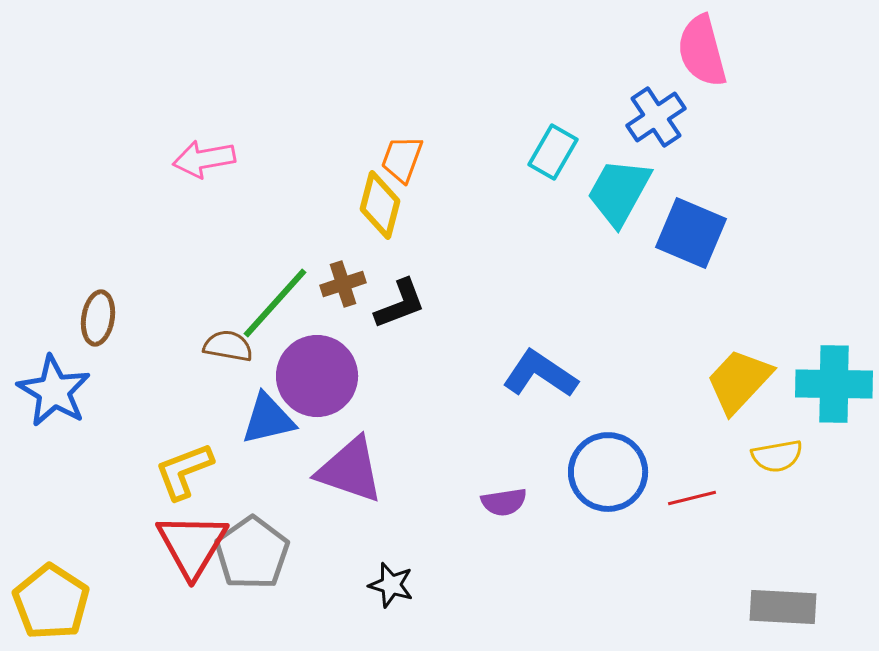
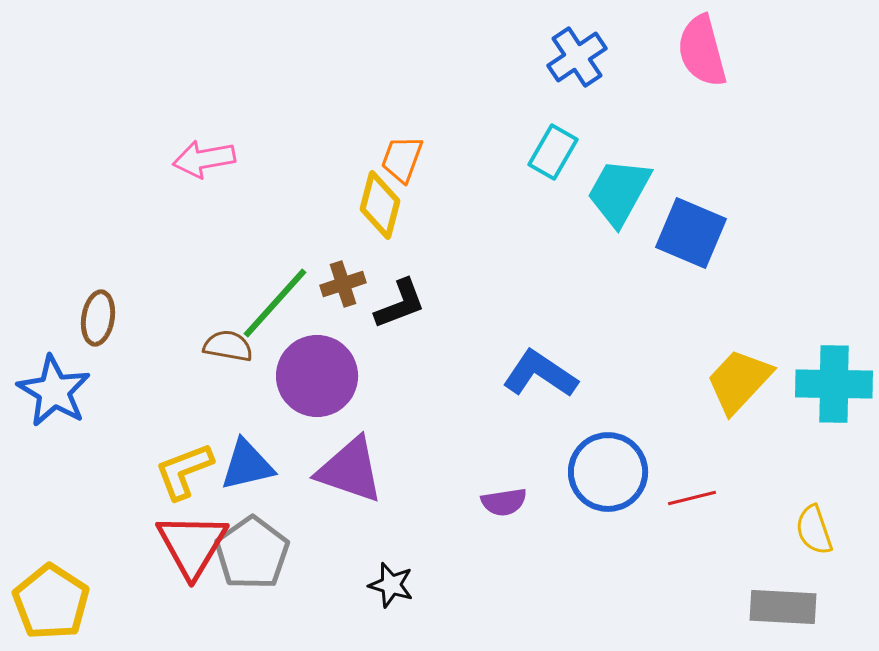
blue cross: moved 79 px left, 60 px up
blue triangle: moved 21 px left, 46 px down
yellow semicircle: moved 37 px right, 74 px down; rotated 81 degrees clockwise
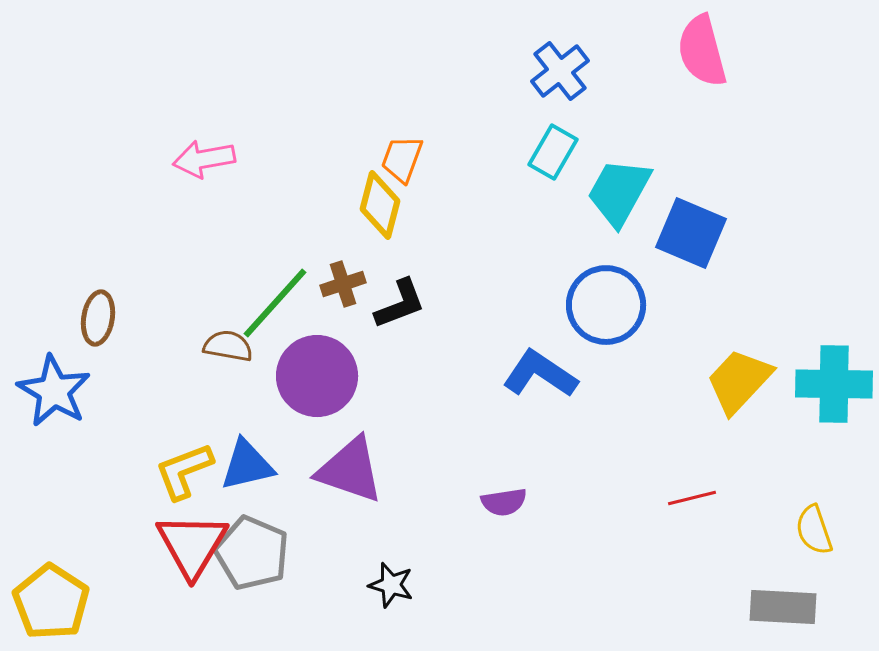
blue cross: moved 17 px left, 14 px down; rotated 4 degrees counterclockwise
blue circle: moved 2 px left, 167 px up
gray pentagon: rotated 14 degrees counterclockwise
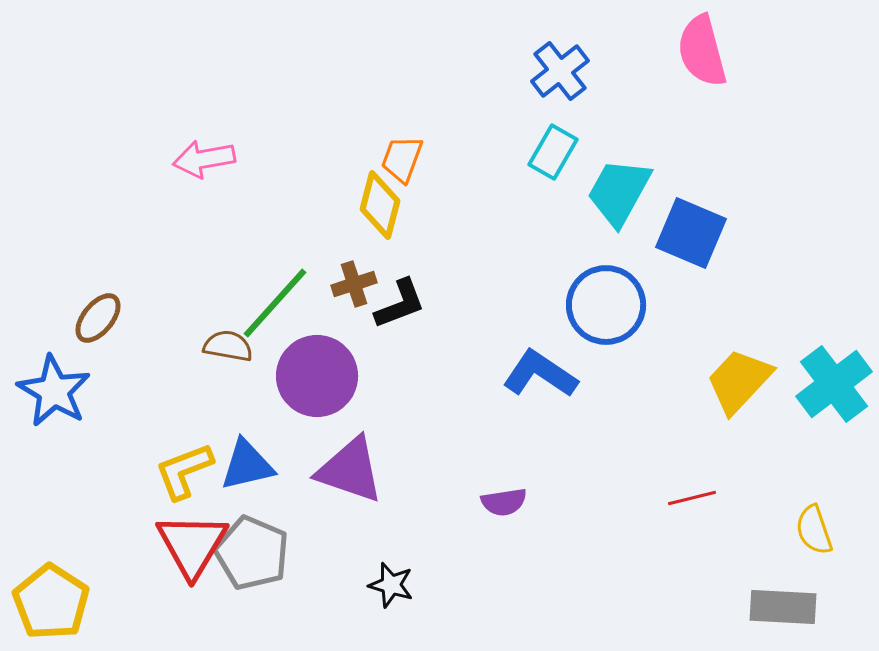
brown cross: moved 11 px right
brown ellipse: rotated 30 degrees clockwise
cyan cross: rotated 38 degrees counterclockwise
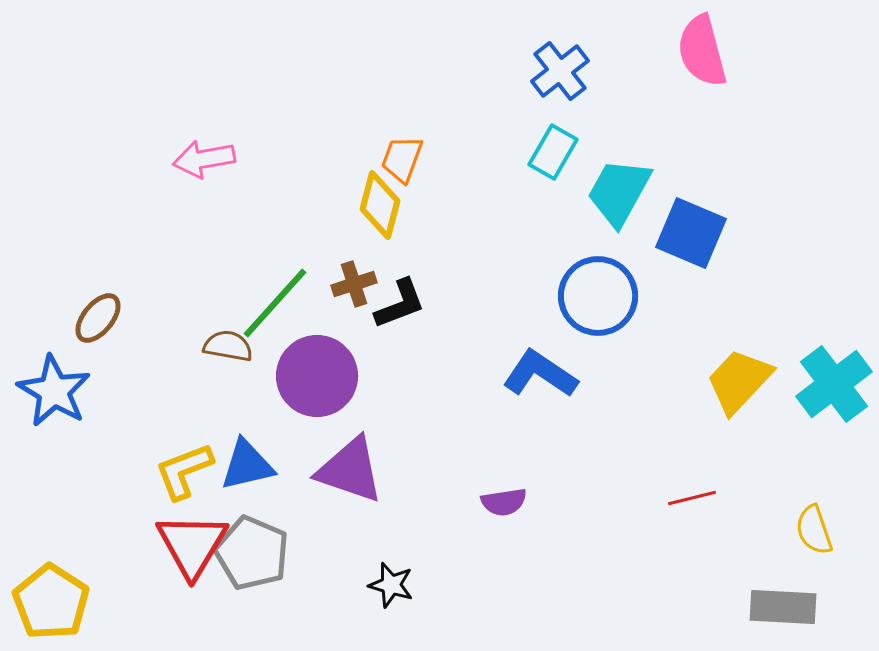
blue circle: moved 8 px left, 9 px up
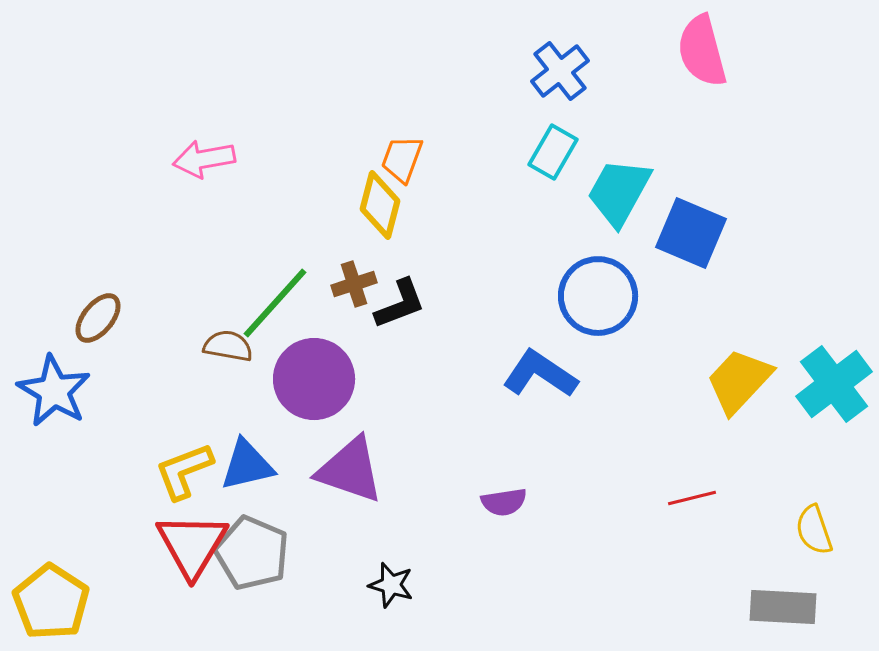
purple circle: moved 3 px left, 3 px down
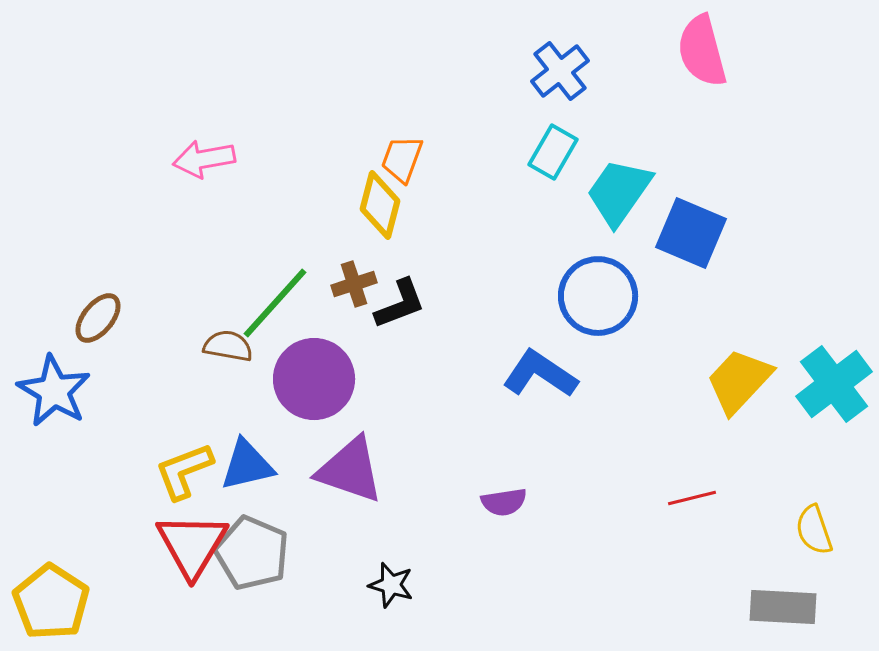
cyan trapezoid: rotated 6 degrees clockwise
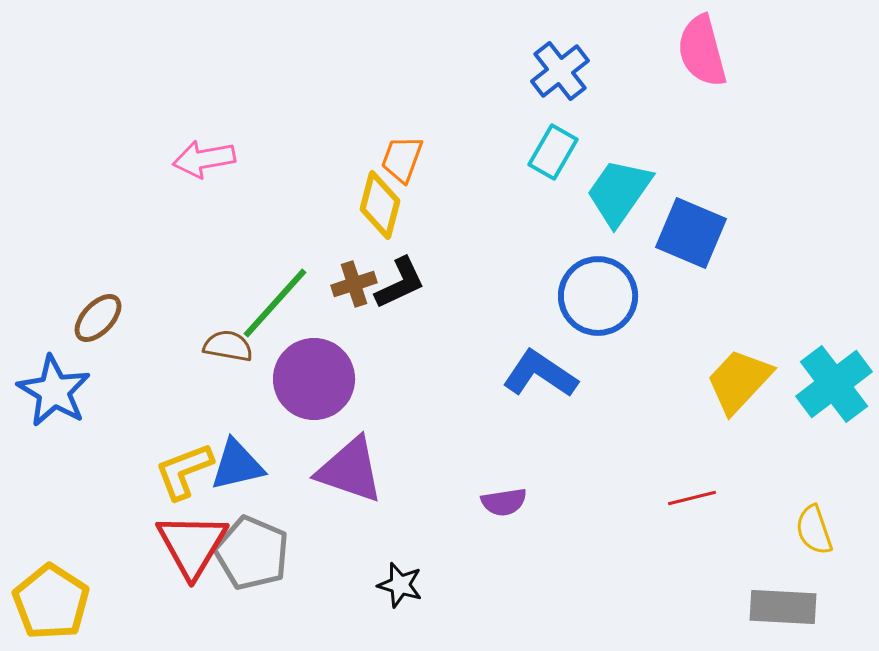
black L-shape: moved 21 px up; rotated 4 degrees counterclockwise
brown ellipse: rotated 4 degrees clockwise
blue triangle: moved 10 px left
black star: moved 9 px right
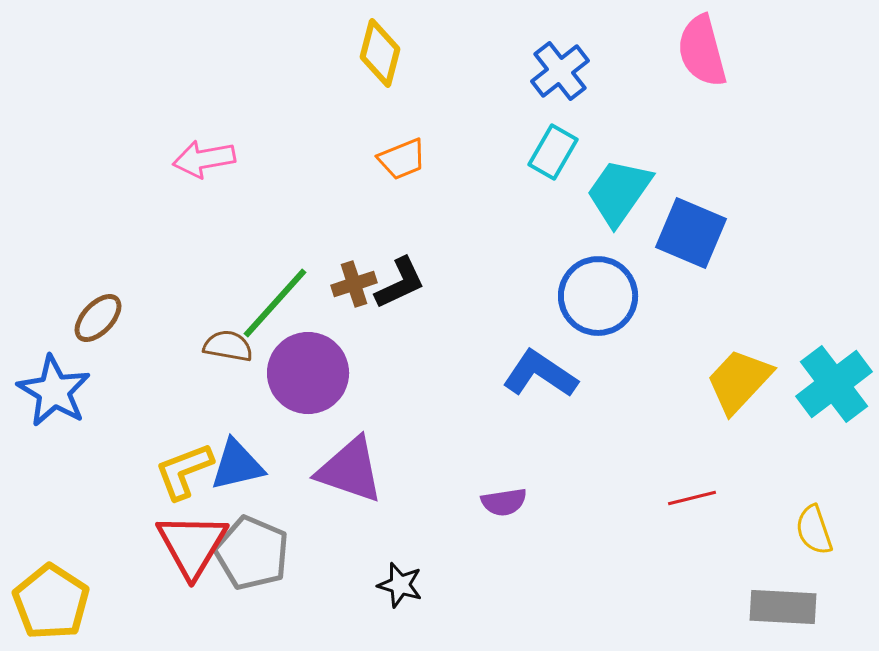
orange trapezoid: rotated 132 degrees counterclockwise
yellow diamond: moved 152 px up
purple circle: moved 6 px left, 6 px up
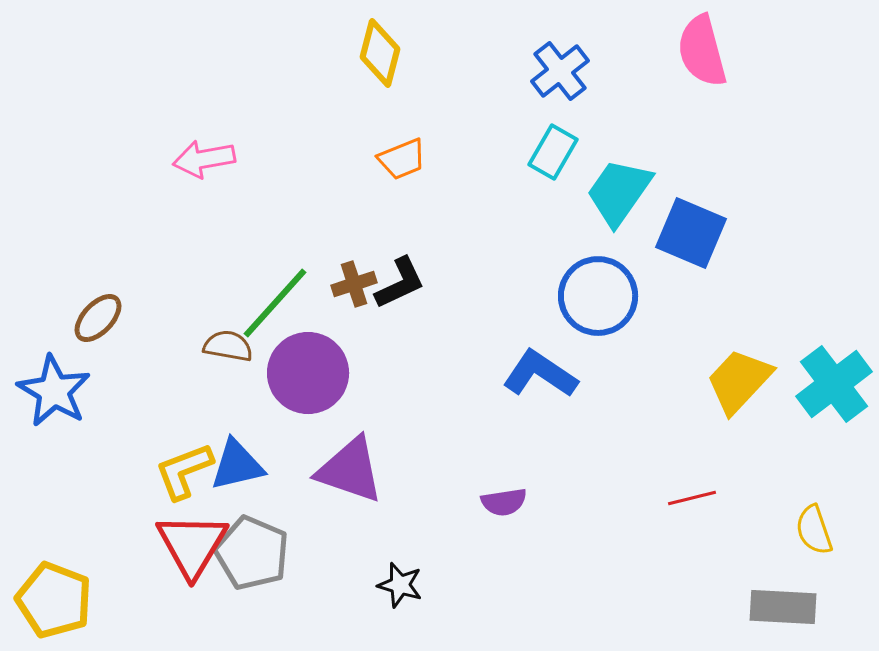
yellow pentagon: moved 3 px right, 2 px up; rotated 12 degrees counterclockwise
